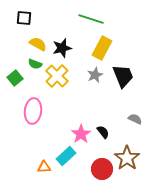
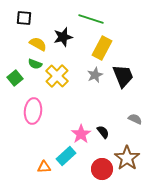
black star: moved 1 px right, 11 px up
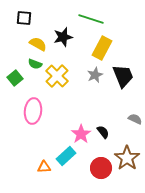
red circle: moved 1 px left, 1 px up
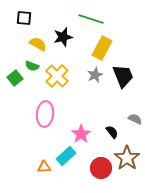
green semicircle: moved 3 px left, 2 px down
pink ellipse: moved 12 px right, 3 px down
black semicircle: moved 9 px right
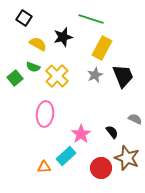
black square: rotated 28 degrees clockwise
green semicircle: moved 1 px right, 1 px down
brown star: rotated 15 degrees counterclockwise
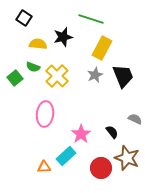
yellow semicircle: rotated 24 degrees counterclockwise
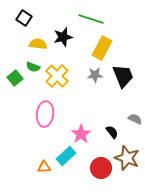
gray star: rotated 21 degrees clockwise
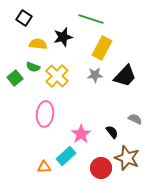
black trapezoid: moved 2 px right; rotated 65 degrees clockwise
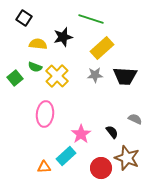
yellow rectangle: rotated 20 degrees clockwise
green semicircle: moved 2 px right
black trapezoid: rotated 50 degrees clockwise
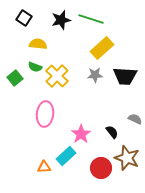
black star: moved 2 px left, 17 px up
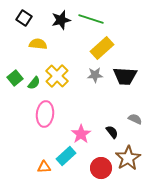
green semicircle: moved 1 px left, 16 px down; rotated 72 degrees counterclockwise
brown star: moved 1 px right; rotated 20 degrees clockwise
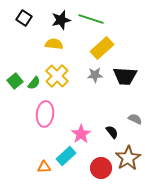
yellow semicircle: moved 16 px right
green square: moved 3 px down
